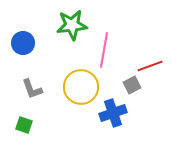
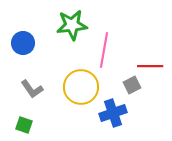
red line: rotated 20 degrees clockwise
gray L-shape: rotated 15 degrees counterclockwise
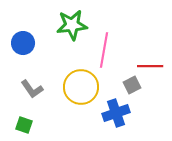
blue cross: moved 3 px right
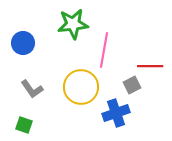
green star: moved 1 px right, 1 px up
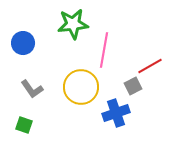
red line: rotated 30 degrees counterclockwise
gray square: moved 1 px right, 1 px down
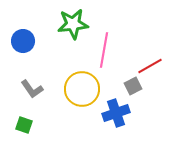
blue circle: moved 2 px up
yellow circle: moved 1 px right, 2 px down
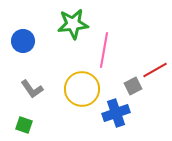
red line: moved 5 px right, 4 px down
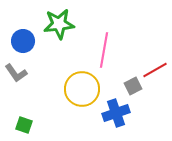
green star: moved 14 px left
gray L-shape: moved 16 px left, 16 px up
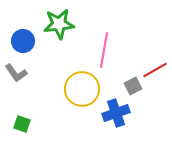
green square: moved 2 px left, 1 px up
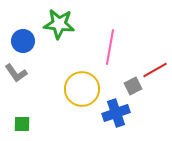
green star: rotated 12 degrees clockwise
pink line: moved 6 px right, 3 px up
green square: rotated 18 degrees counterclockwise
